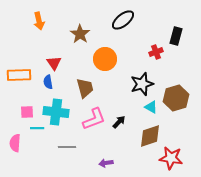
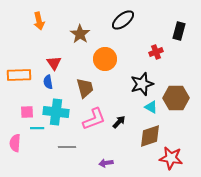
black rectangle: moved 3 px right, 5 px up
brown hexagon: rotated 15 degrees clockwise
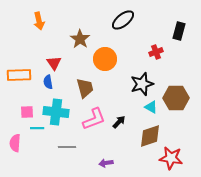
brown star: moved 5 px down
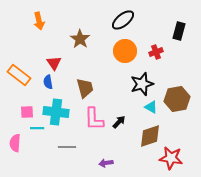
orange circle: moved 20 px right, 8 px up
orange rectangle: rotated 40 degrees clockwise
brown hexagon: moved 1 px right, 1 px down; rotated 10 degrees counterclockwise
pink L-shape: rotated 110 degrees clockwise
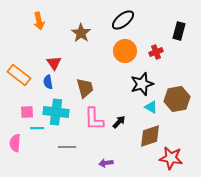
brown star: moved 1 px right, 6 px up
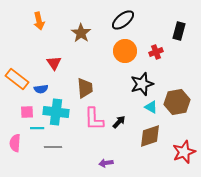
orange rectangle: moved 2 px left, 4 px down
blue semicircle: moved 7 px left, 7 px down; rotated 88 degrees counterclockwise
brown trapezoid: rotated 10 degrees clockwise
brown hexagon: moved 3 px down
gray line: moved 14 px left
red star: moved 13 px right, 6 px up; rotated 30 degrees counterclockwise
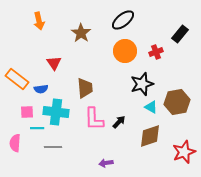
black rectangle: moved 1 px right, 3 px down; rotated 24 degrees clockwise
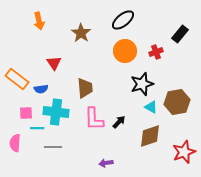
pink square: moved 1 px left, 1 px down
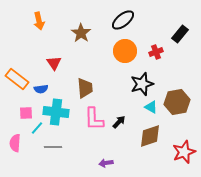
cyan line: rotated 48 degrees counterclockwise
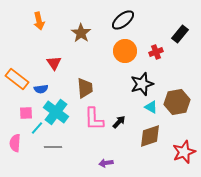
cyan cross: rotated 30 degrees clockwise
